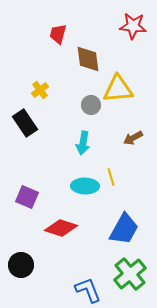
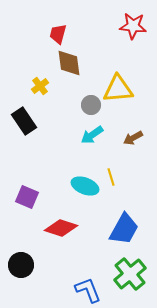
brown diamond: moved 19 px left, 4 px down
yellow cross: moved 4 px up
black rectangle: moved 1 px left, 2 px up
cyan arrow: moved 9 px right, 8 px up; rotated 45 degrees clockwise
cyan ellipse: rotated 20 degrees clockwise
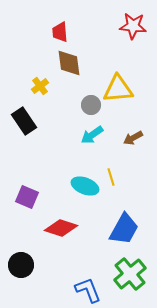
red trapezoid: moved 2 px right, 2 px up; rotated 20 degrees counterclockwise
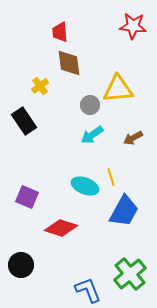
gray circle: moved 1 px left
blue trapezoid: moved 18 px up
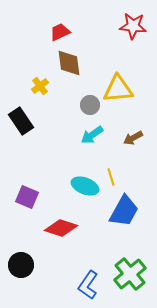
red trapezoid: rotated 70 degrees clockwise
black rectangle: moved 3 px left
blue L-shape: moved 5 px up; rotated 124 degrees counterclockwise
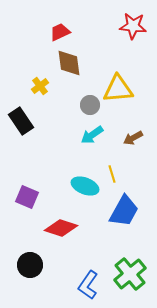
yellow line: moved 1 px right, 3 px up
black circle: moved 9 px right
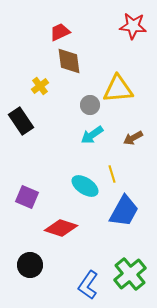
brown diamond: moved 2 px up
cyan ellipse: rotated 12 degrees clockwise
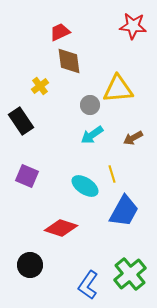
purple square: moved 21 px up
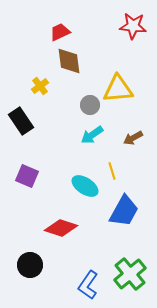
yellow line: moved 3 px up
